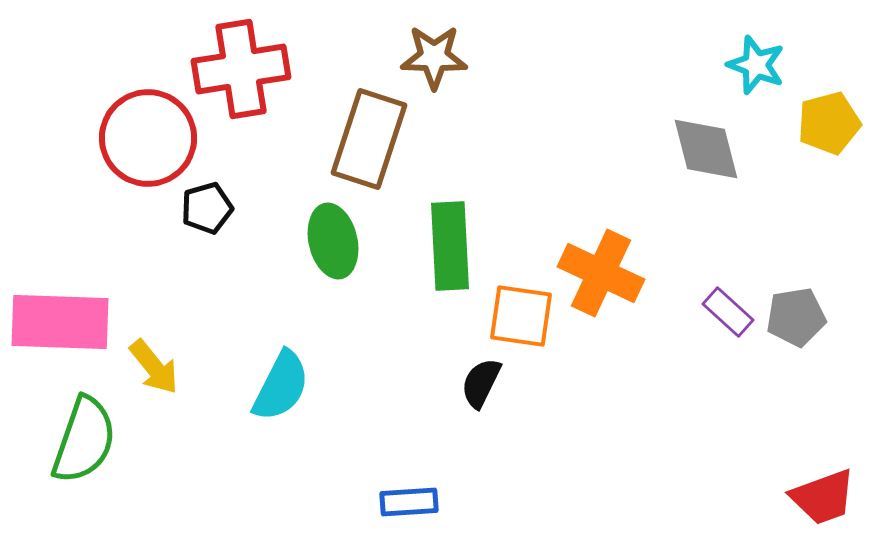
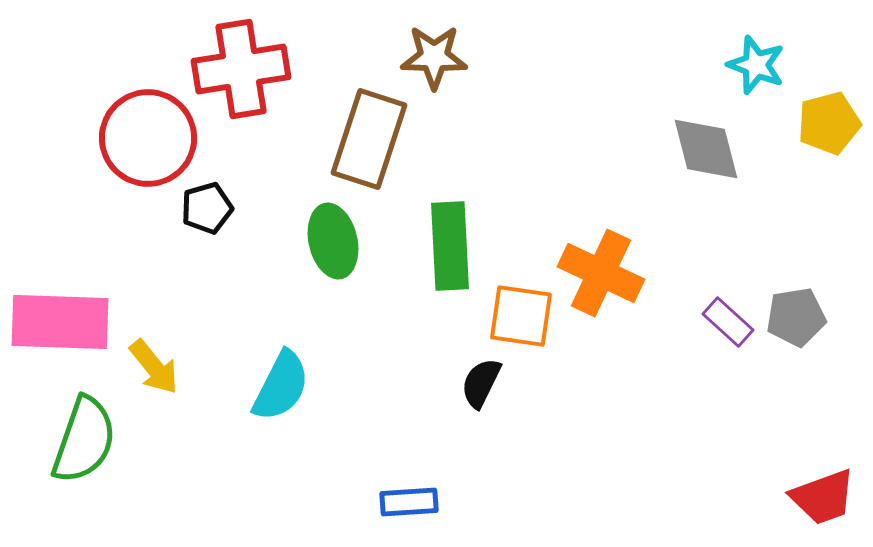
purple rectangle: moved 10 px down
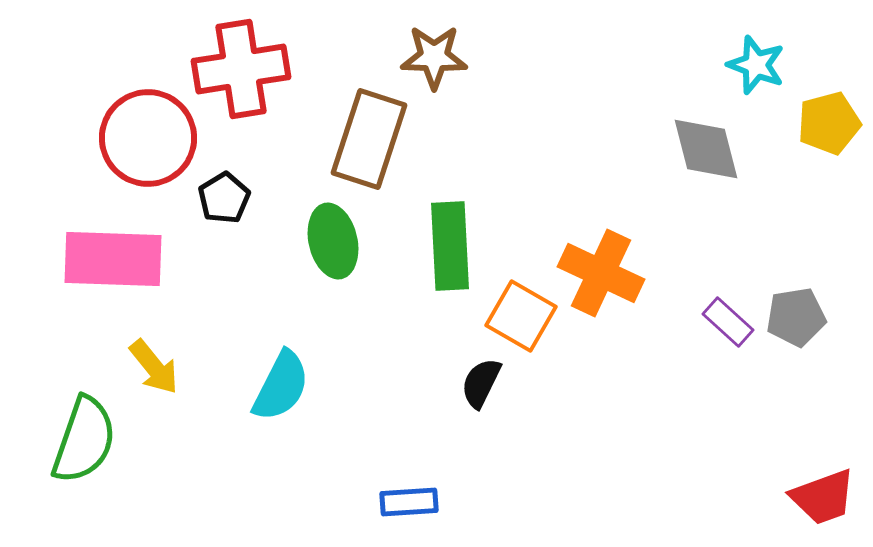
black pentagon: moved 17 px right, 10 px up; rotated 15 degrees counterclockwise
orange square: rotated 22 degrees clockwise
pink rectangle: moved 53 px right, 63 px up
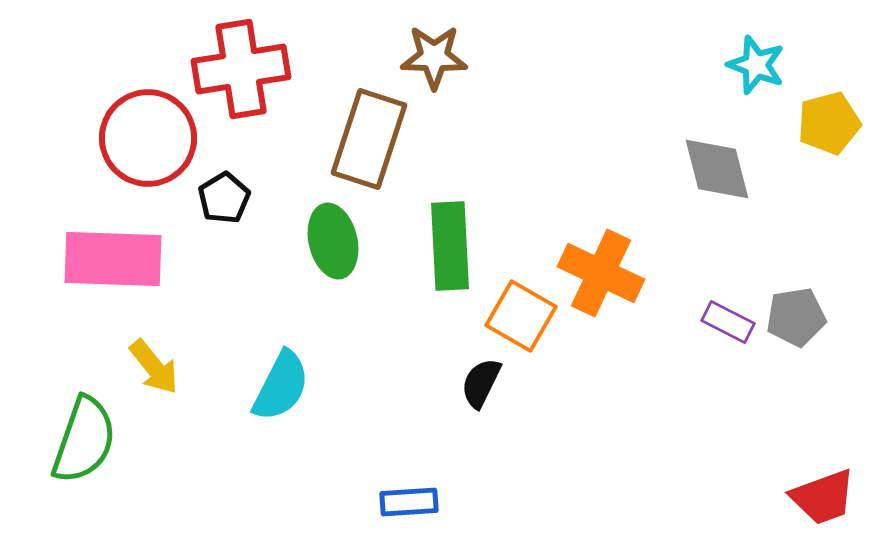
gray diamond: moved 11 px right, 20 px down
purple rectangle: rotated 15 degrees counterclockwise
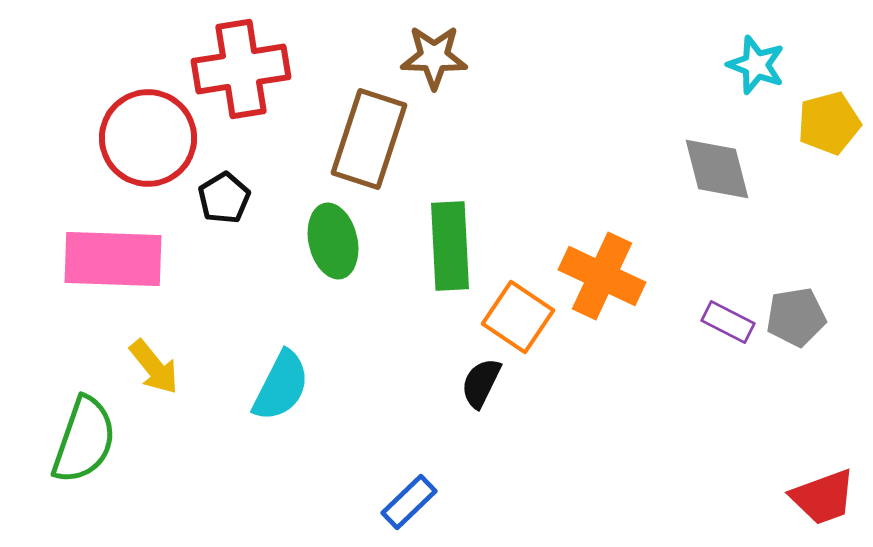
orange cross: moved 1 px right, 3 px down
orange square: moved 3 px left, 1 px down; rotated 4 degrees clockwise
blue rectangle: rotated 40 degrees counterclockwise
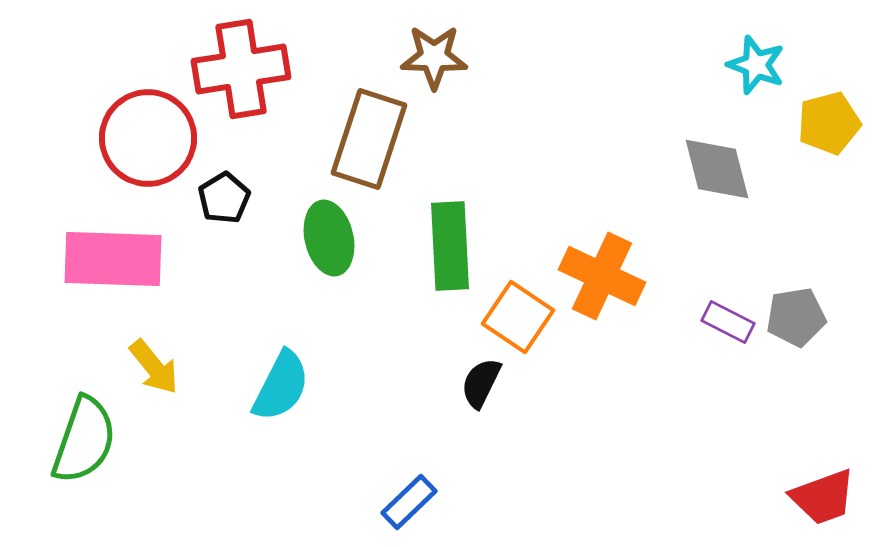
green ellipse: moved 4 px left, 3 px up
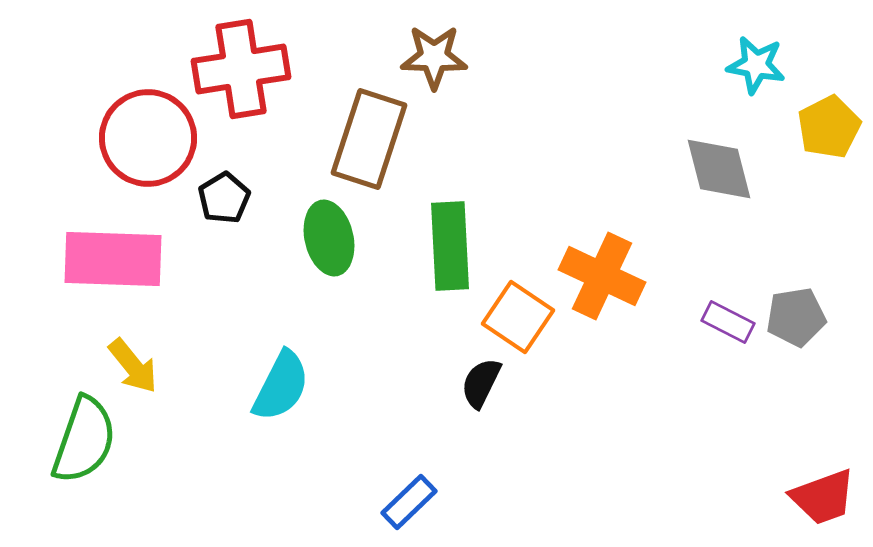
cyan star: rotated 10 degrees counterclockwise
yellow pentagon: moved 4 px down; rotated 12 degrees counterclockwise
gray diamond: moved 2 px right
yellow arrow: moved 21 px left, 1 px up
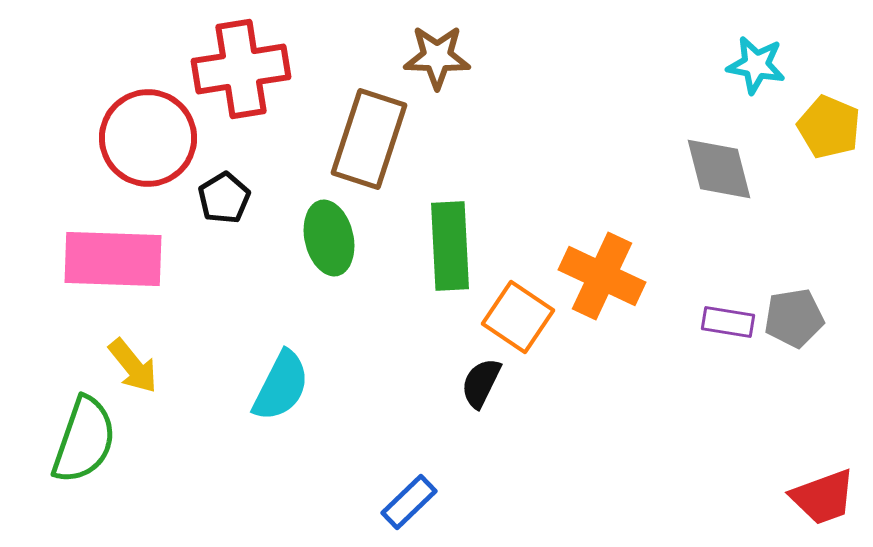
brown star: moved 3 px right
yellow pentagon: rotated 22 degrees counterclockwise
gray pentagon: moved 2 px left, 1 px down
purple rectangle: rotated 18 degrees counterclockwise
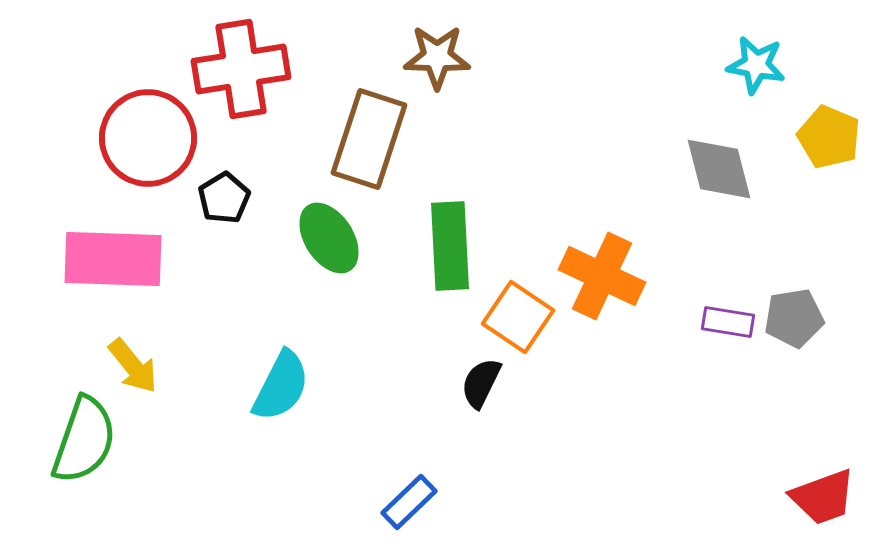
yellow pentagon: moved 10 px down
green ellipse: rotated 20 degrees counterclockwise
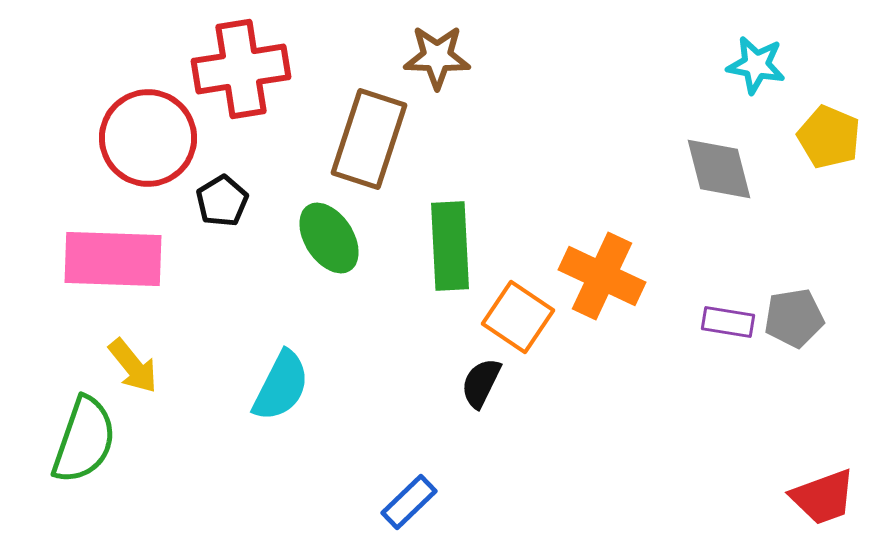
black pentagon: moved 2 px left, 3 px down
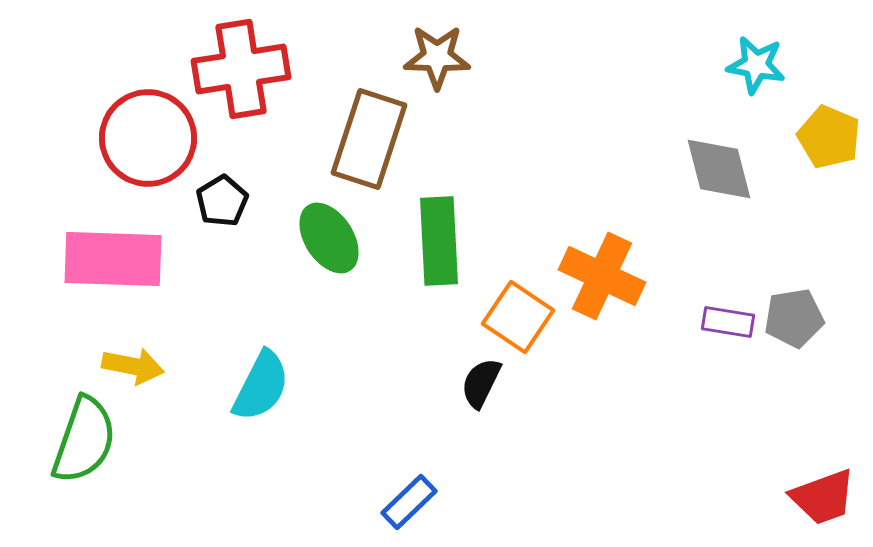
green rectangle: moved 11 px left, 5 px up
yellow arrow: rotated 40 degrees counterclockwise
cyan semicircle: moved 20 px left
